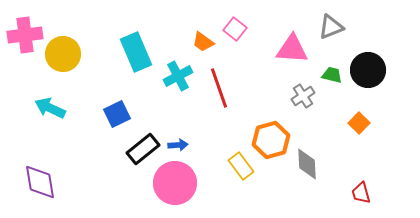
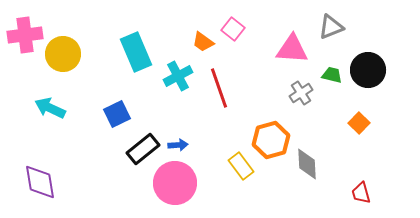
pink square: moved 2 px left
gray cross: moved 2 px left, 3 px up
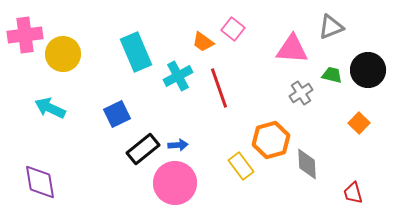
red trapezoid: moved 8 px left
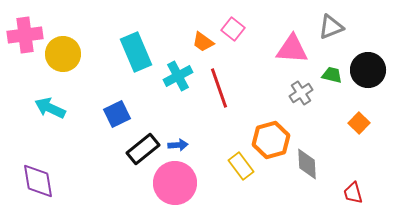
purple diamond: moved 2 px left, 1 px up
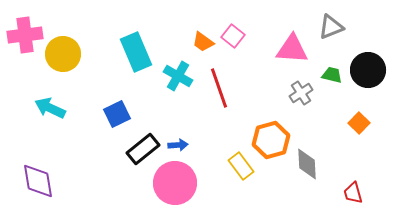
pink square: moved 7 px down
cyan cross: rotated 32 degrees counterclockwise
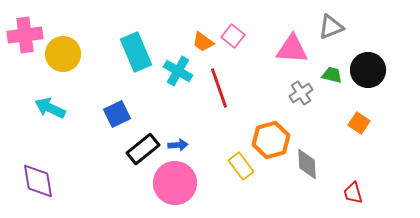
cyan cross: moved 5 px up
orange square: rotated 10 degrees counterclockwise
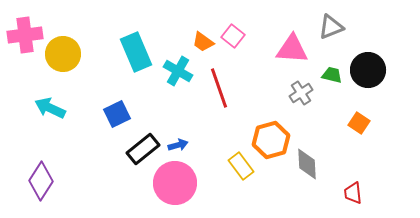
blue arrow: rotated 12 degrees counterclockwise
purple diamond: moved 3 px right; rotated 42 degrees clockwise
red trapezoid: rotated 10 degrees clockwise
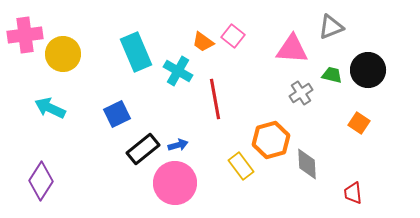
red line: moved 4 px left, 11 px down; rotated 9 degrees clockwise
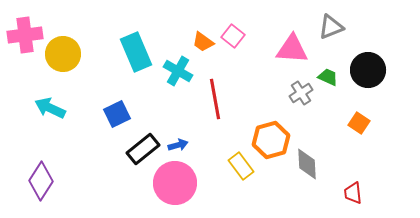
green trapezoid: moved 4 px left, 2 px down; rotated 10 degrees clockwise
